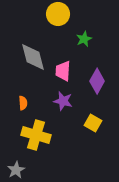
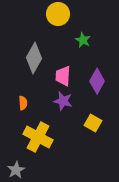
green star: moved 1 px left, 1 px down; rotated 21 degrees counterclockwise
gray diamond: moved 1 px right, 1 px down; rotated 44 degrees clockwise
pink trapezoid: moved 5 px down
yellow cross: moved 2 px right, 2 px down; rotated 12 degrees clockwise
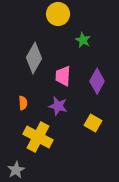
purple star: moved 5 px left, 5 px down
